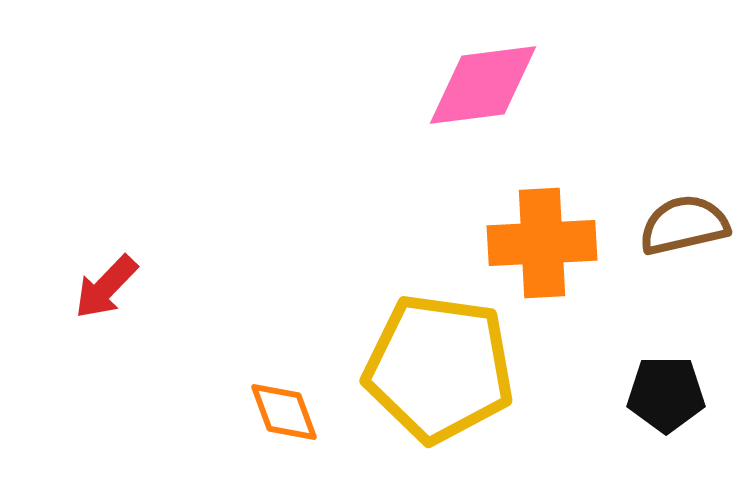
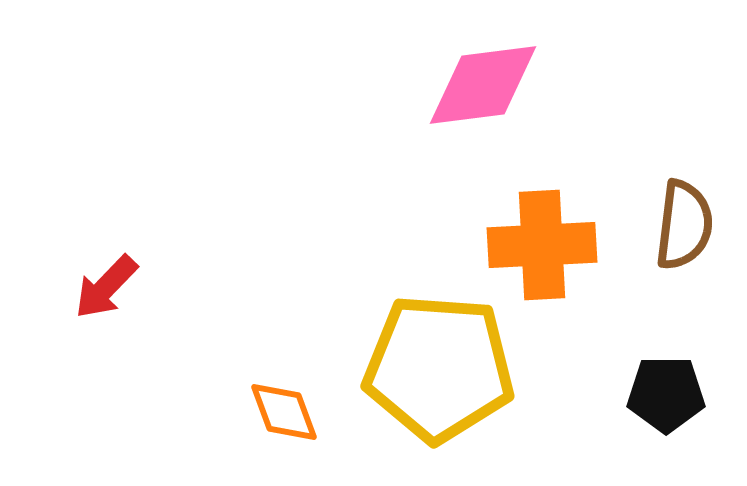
brown semicircle: rotated 110 degrees clockwise
orange cross: moved 2 px down
yellow pentagon: rotated 4 degrees counterclockwise
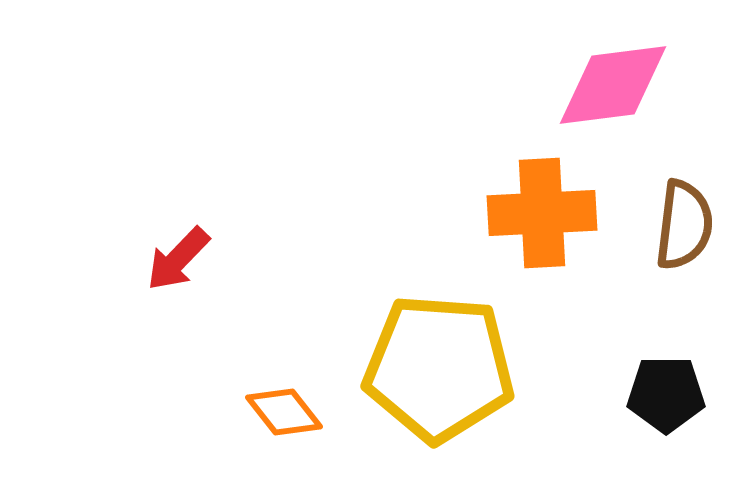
pink diamond: moved 130 px right
orange cross: moved 32 px up
red arrow: moved 72 px right, 28 px up
orange diamond: rotated 18 degrees counterclockwise
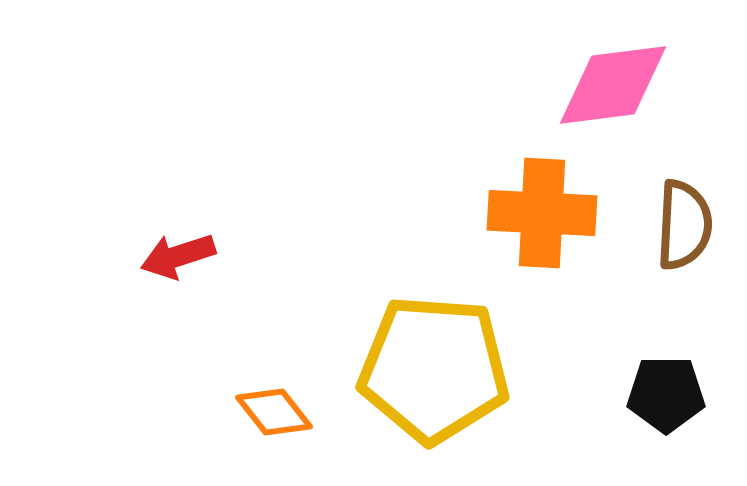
orange cross: rotated 6 degrees clockwise
brown semicircle: rotated 4 degrees counterclockwise
red arrow: moved 3 px up; rotated 28 degrees clockwise
yellow pentagon: moved 5 px left, 1 px down
orange diamond: moved 10 px left
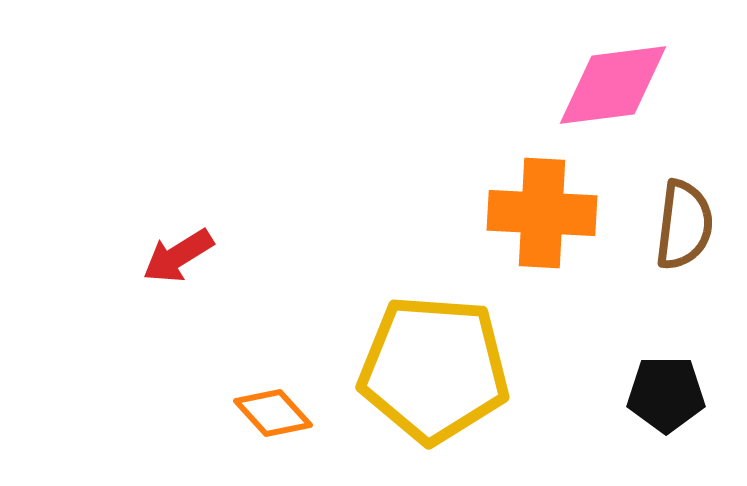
brown semicircle: rotated 4 degrees clockwise
red arrow: rotated 14 degrees counterclockwise
orange diamond: moved 1 px left, 1 px down; rotated 4 degrees counterclockwise
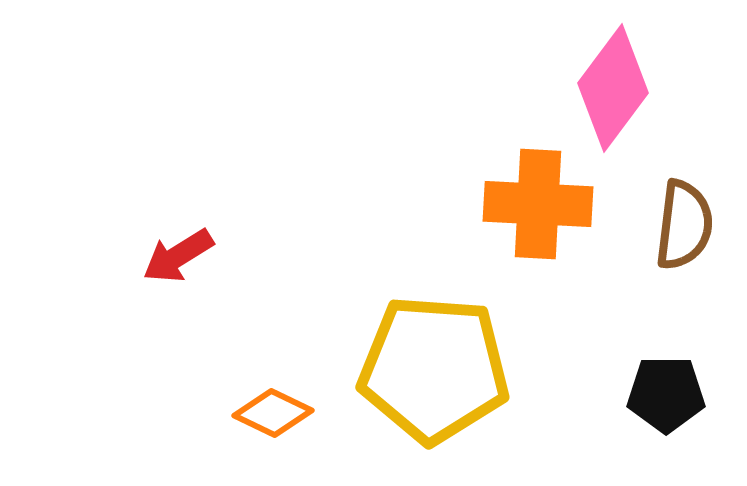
pink diamond: moved 3 px down; rotated 46 degrees counterclockwise
orange cross: moved 4 px left, 9 px up
orange diamond: rotated 22 degrees counterclockwise
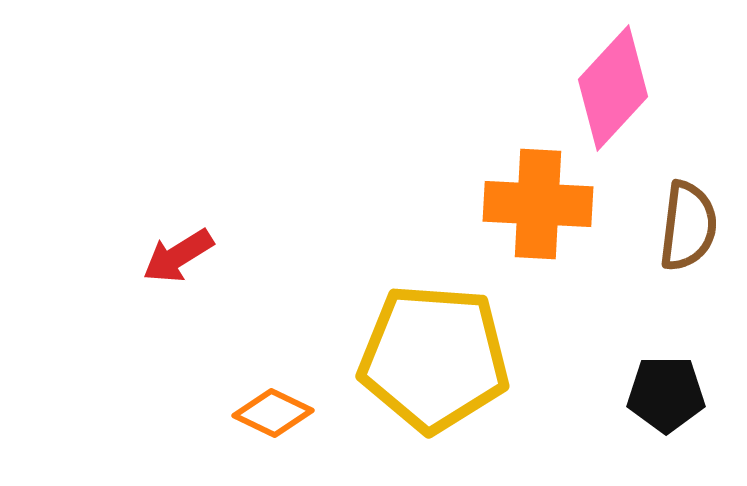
pink diamond: rotated 6 degrees clockwise
brown semicircle: moved 4 px right, 1 px down
yellow pentagon: moved 11 px up
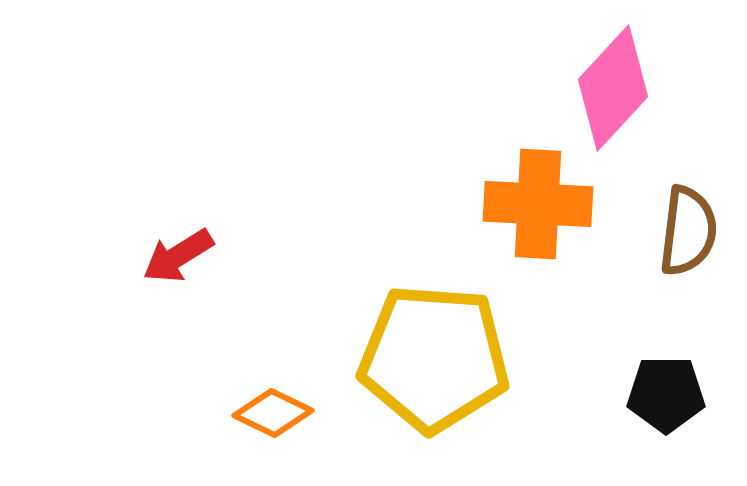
brown semicircle: moved 5 px down
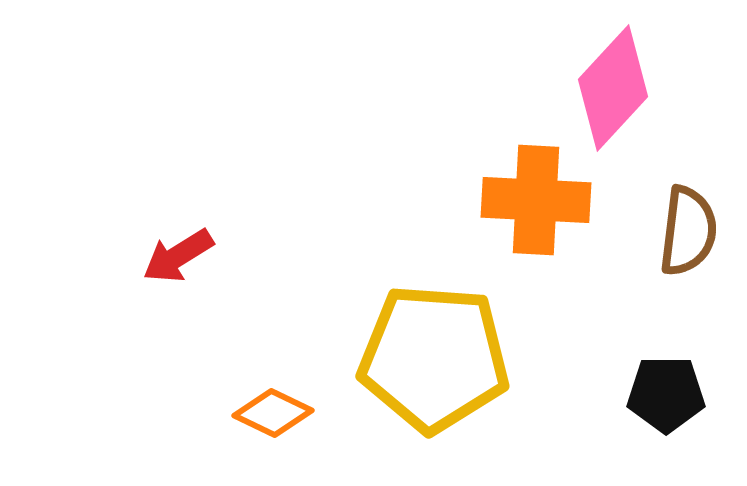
orange cross: moved 2 px left, 4 px up
